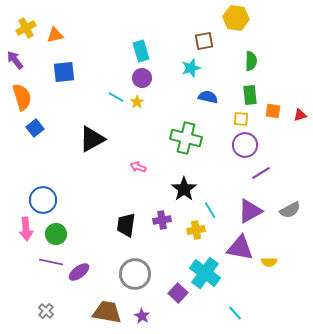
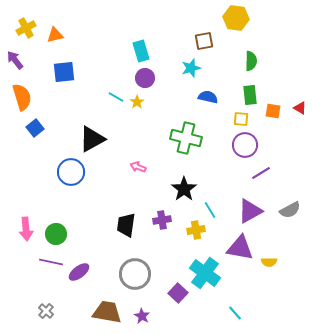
purple circle at (142, 78): moved 3 px right
red triangle at (300, 115): moved 7 px up; rotated 48 degrees clockwise
blue circle at (43, 200): moved 28 px right, 28 px up
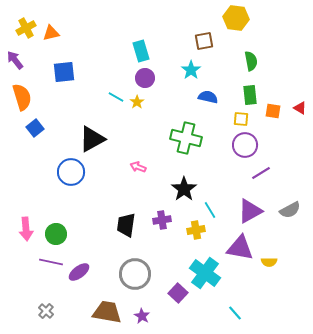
orange triangle at (55, 35): moved 4 px left, 2 px up
green semicircle at (251, 61): rotated 12 degrees counterclockwise
cyan star at (191, 68): moved 2 px down; rotated 18 degrees counterclockwise
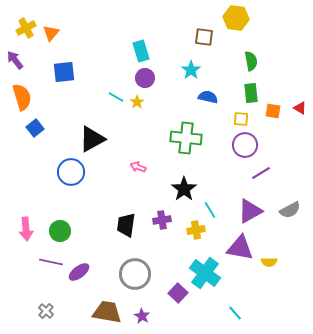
orange triangle at (51, 33): rotated 36 degrees counterclockwise
brown square at (204, 41): moved 4 px up; rotated 18 degrees clockwise
green rectangle at (250, 95): moved 1 px right, 2 px up
green cross at (186, 138): rotated 8 degrees counterclockwise
green circle at (56, 234): moved 4 px right, 3 px up
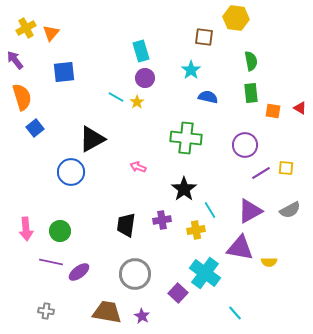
yellow square at (241, 119): moved 45 px right, 49 px down
gray cross at (46, 311): rotated 35 degrees counterclockwise
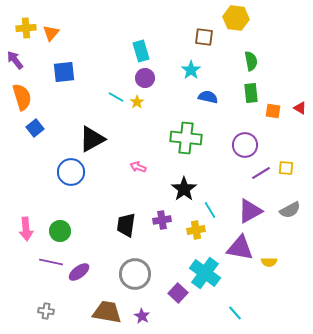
yellow cross at (26, 28): rotated 24 degrees clockwise
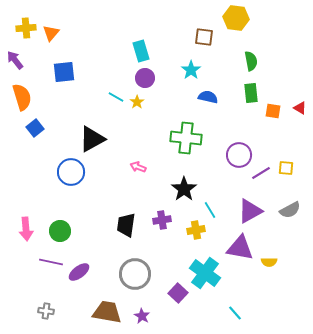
purple circle at (245, 145): moved 6 px left, 10 px down
